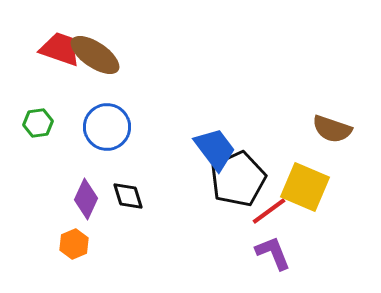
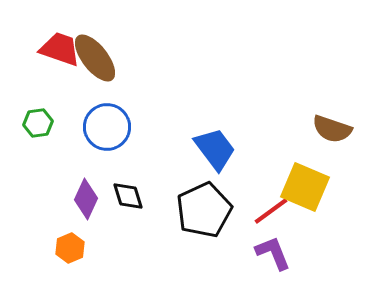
brown ellipse: moved 3 px down; rotated 18 degrees clockwise
black pentagon: moved 34 px left, 31 px down
red line: moved 2 px right
orange hexagon: moved 4 px left, 4 px down
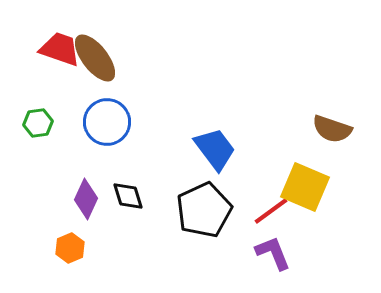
blue circle: moved 5 px up
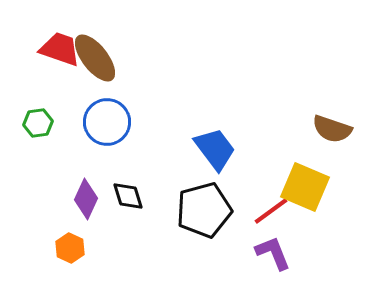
black pentagon: rotated 10 degrees clockwise
orange hexagon: rotated 12 degrees counterclockwise
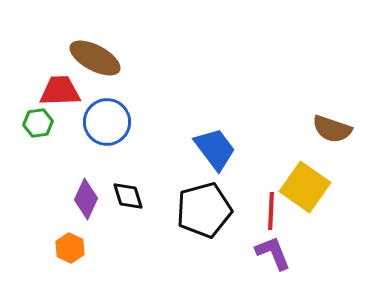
red trapezoid: moved 42 px down; rotated 21 degrees counterclockwise
brown ellipse: rotated 24 degrees counterclockwise
yellow square: rotated 12 degrees clockwise
red line: rotated 51 degrees counterclockwise
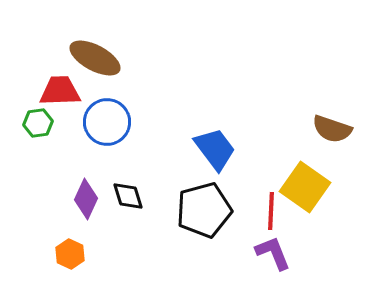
orange hexagon: moved 6 px down
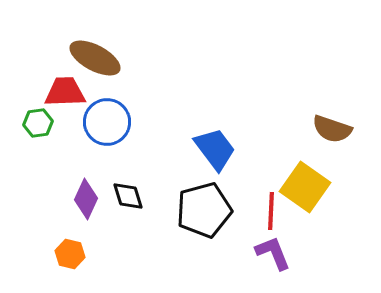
red trapezoid: moved 5 px right, 1 px down
orange hexagon: rotated 12 degrees counterclockwise
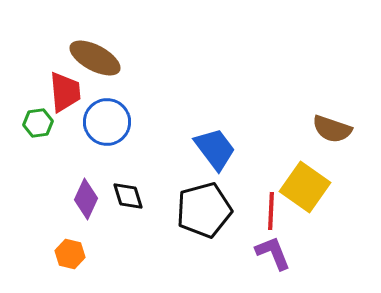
red trapezoid: rotated 87 degrees clockwise
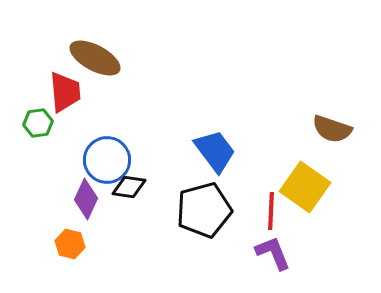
blue circle: moved 38 px down
blue trapezoid: moved 2 px down
black diamond: moved 1 px right, 9 px up; rotated 64 degrees counterclockwise
orange hexagon: moved 10 px up
